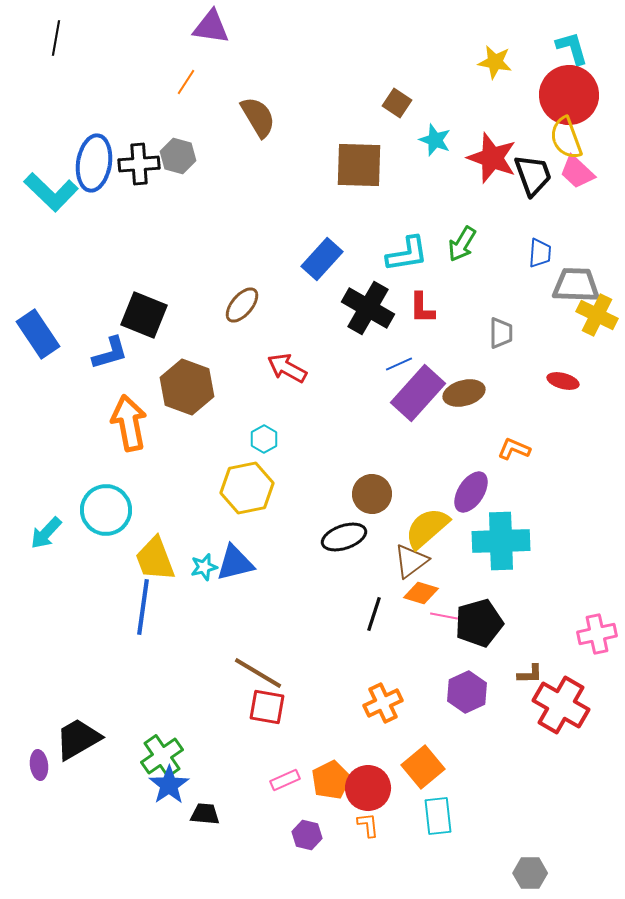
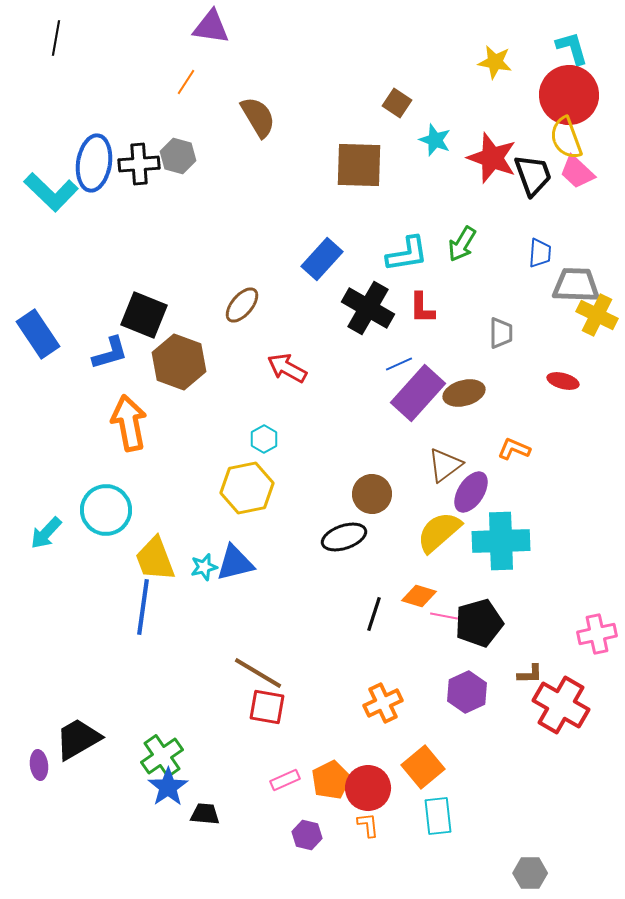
brown hexagon at (187, 387): moved 8 px left, 25 px up
yellow semicircle at (427, 528): moved 12 px right, 4 px down
brown triangle at (411, 561): moved 34 px right, 96 px up
orange diamond at (421, 593): moved 2 px left, 3 px down
blue star at (169, 785): moved 1 px left, 2 px down
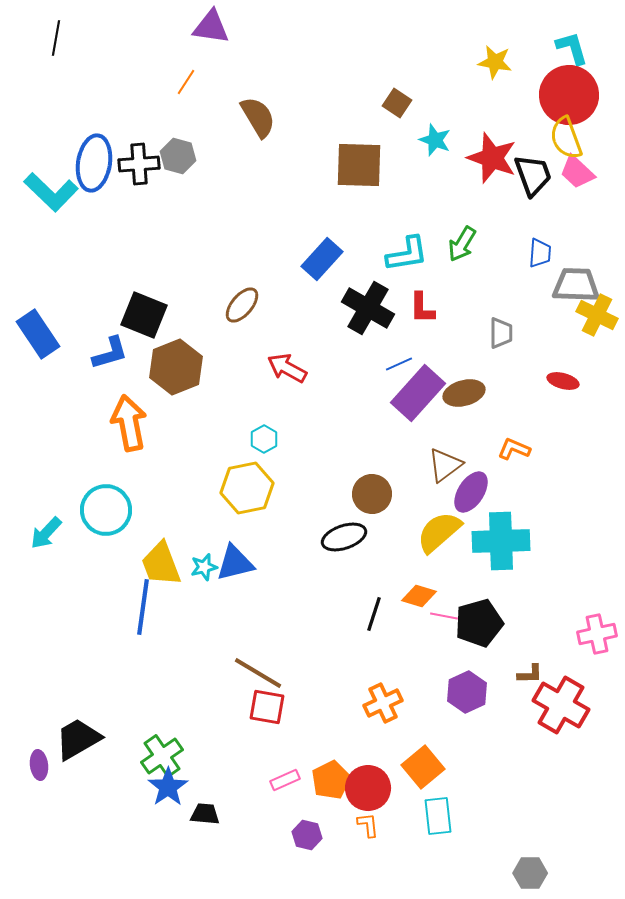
brown hexagon at (179, 362): moved 3 px left, 5 px down; rotated 18 degrees clockwise
yellow trapezoid at (155, 559): moved 6 px right, 5 px down
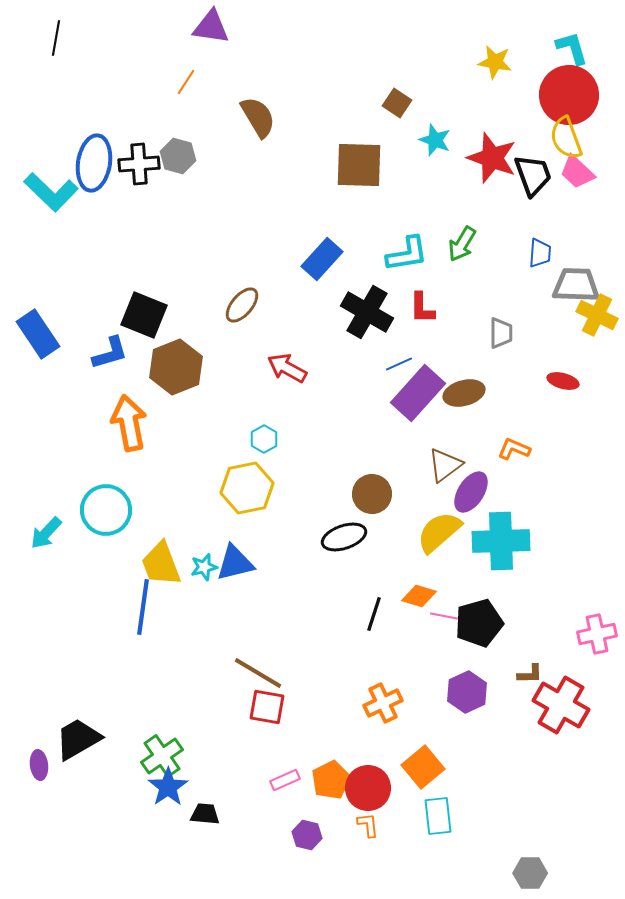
black cross at (368, 308): moved 1 px left, 4 px down
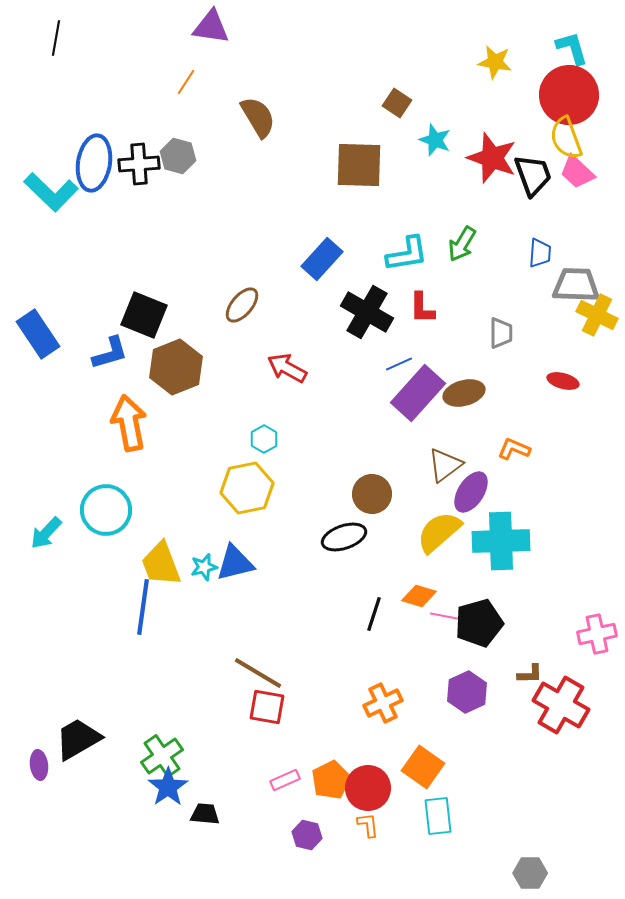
orange square at (423, 767): rotated 15 degrees counterclockwise
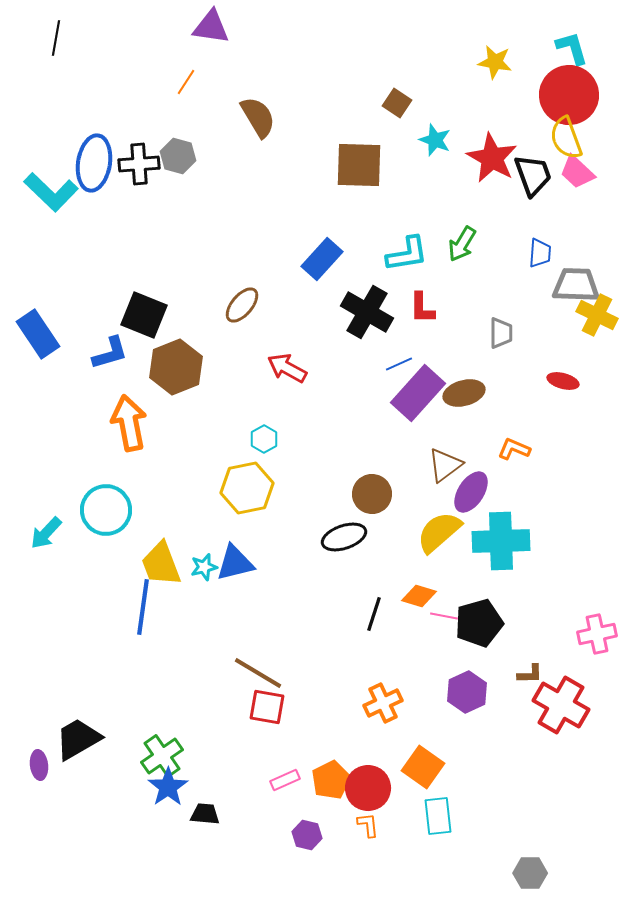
red star at (492, 158): rotated 9 degrees clockwise
